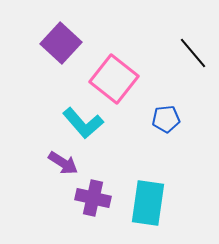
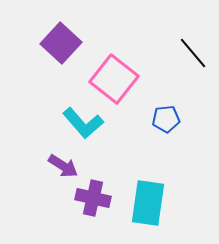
purple arrow: moved 3 px down
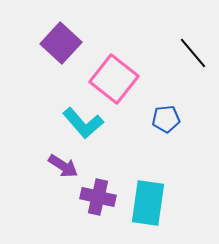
purple cross: moved 5 px right, 1 px up
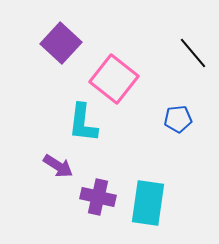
blue pentagon: moved 12 px right
cyan L-shape: rotated 48 degrees clockwise
purple arrow: moved 5 px left
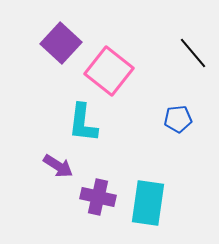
pink square: moved 5 px left, 8 px up
